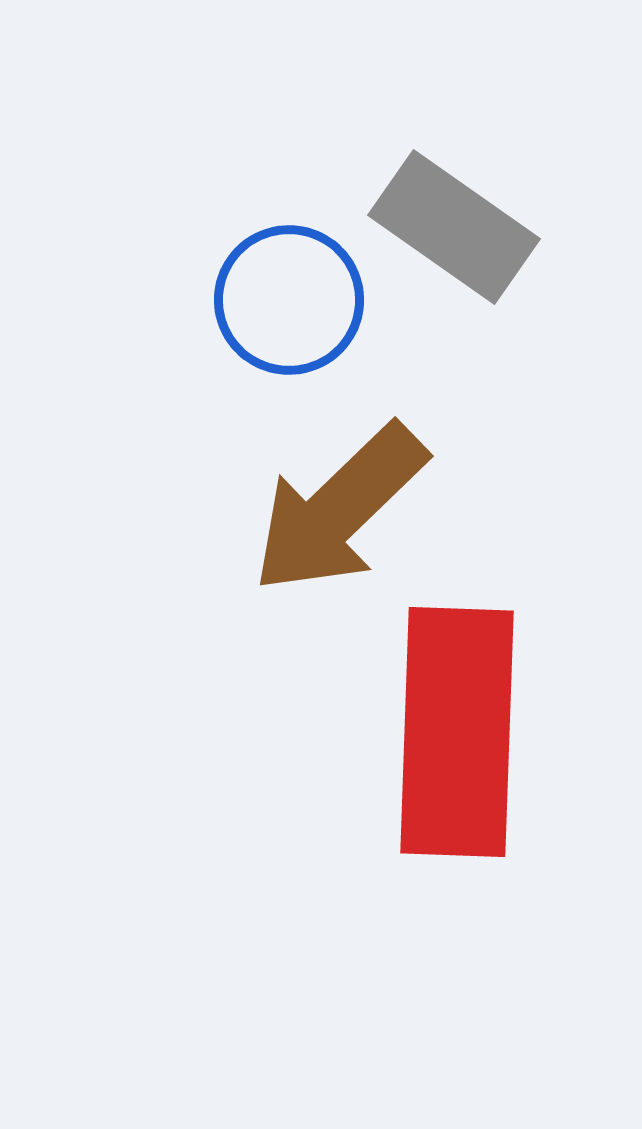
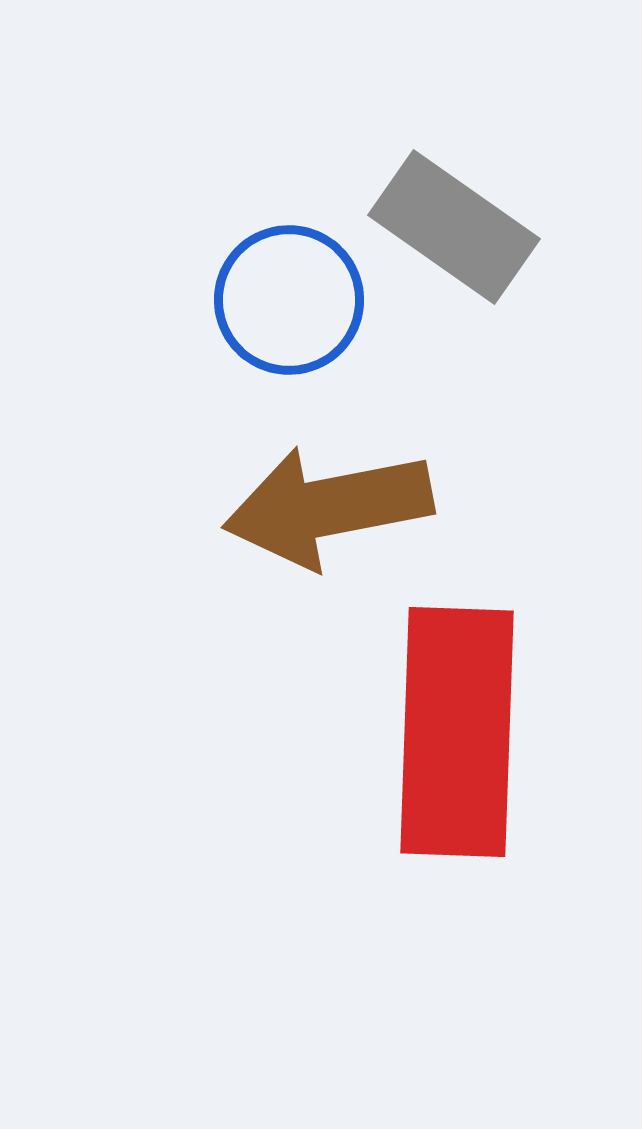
brown arrow: moved 11 px left, 2 px up; rotated 33 degrees clockwise
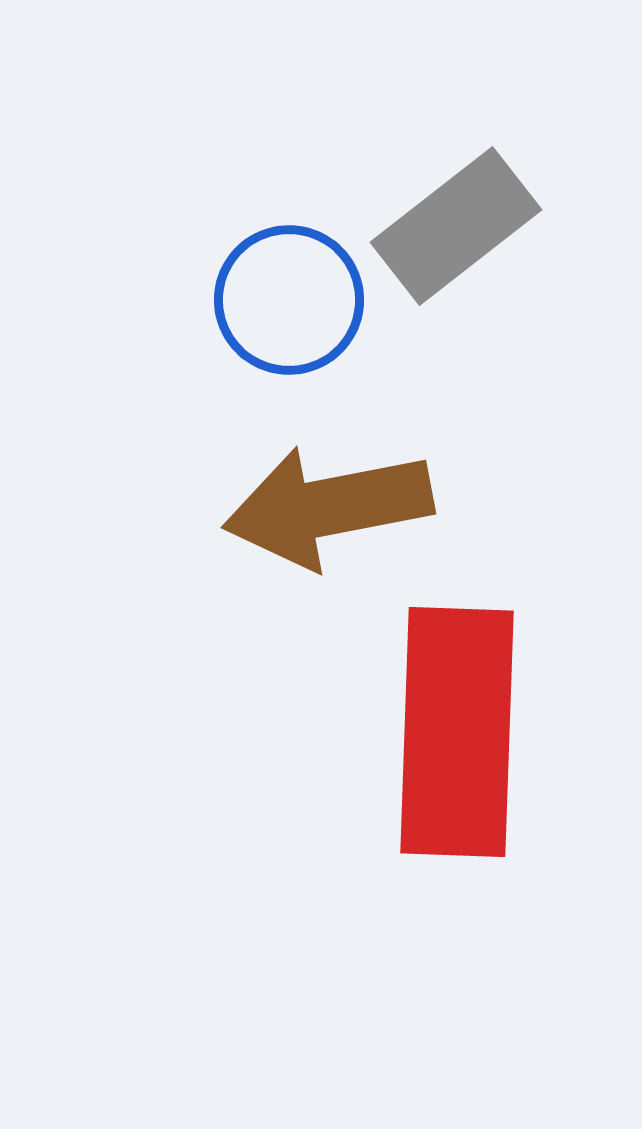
gray rectangle: moved 2 px right, 1 px up; rotated 73 degrees counterclockwise
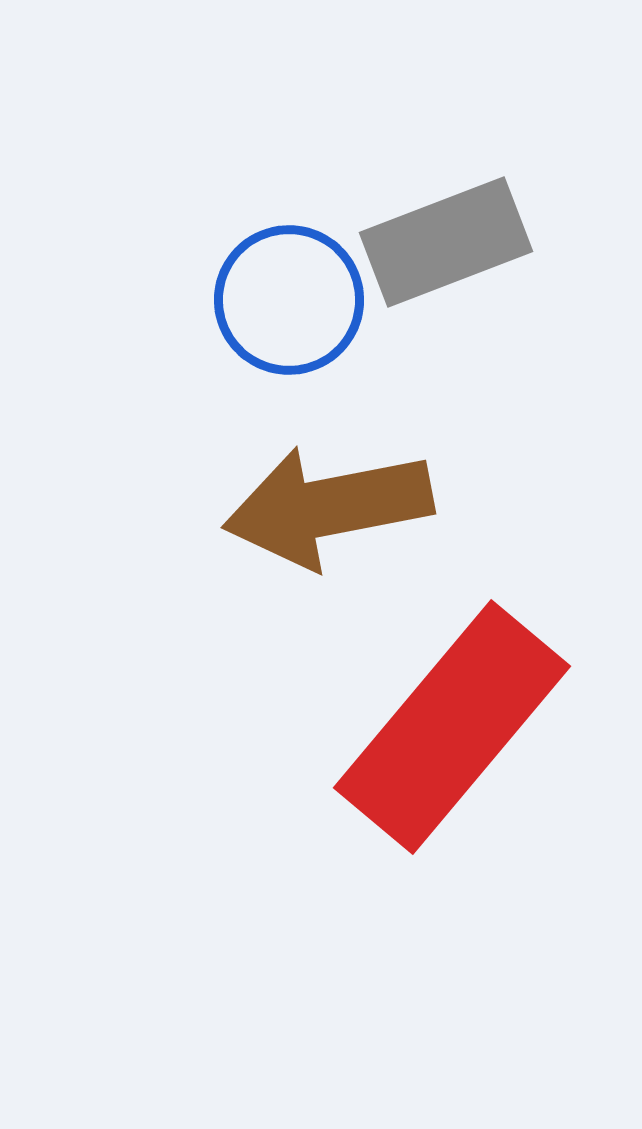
gray rectangle: moved 10 px left, 16 px down; rotated 17 degrees clockwise
red rectangle: moved 5 px left, 5 px up; rotated 38 degrees clockwise
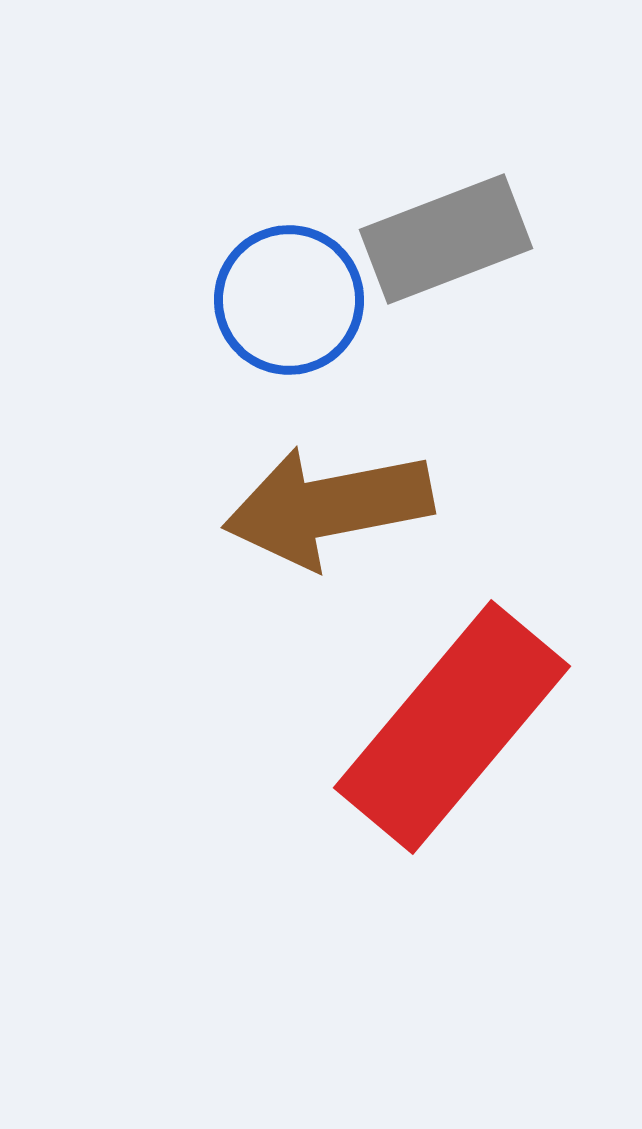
gray rectangle: moved 3 px up
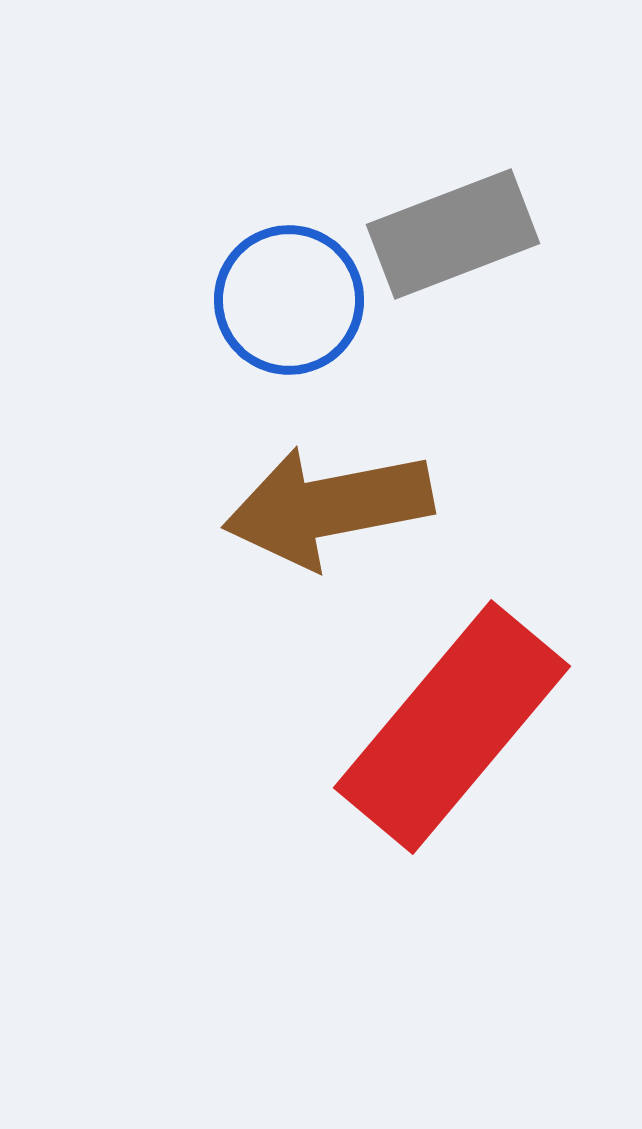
gray rectangle: moved 7 px right, 5 px up
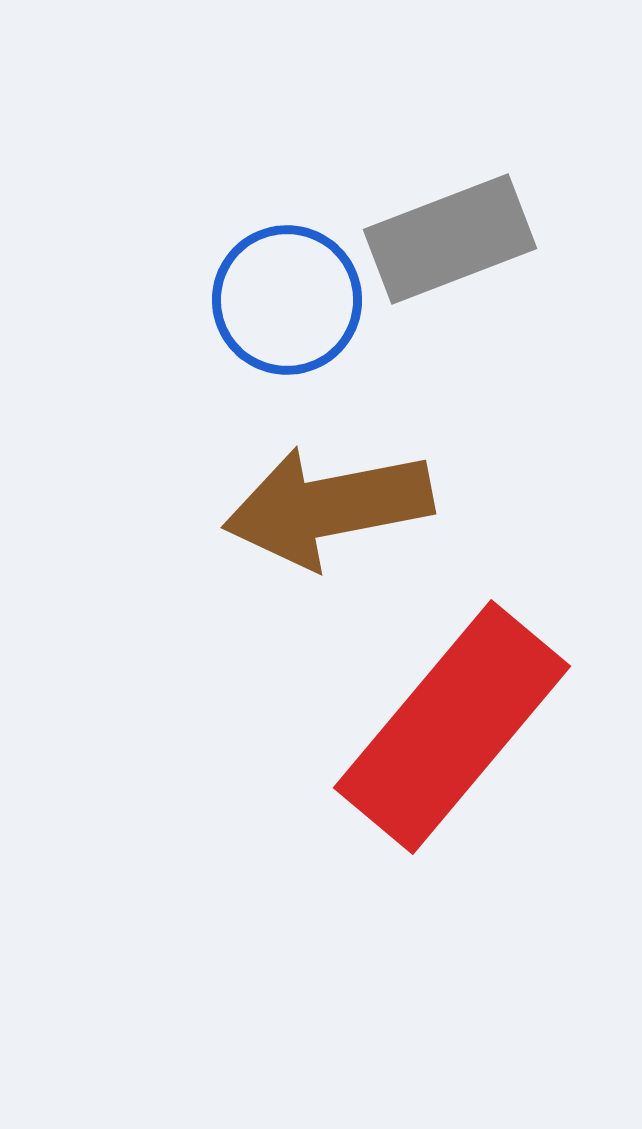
gray rectangle: moved 3 px left, 5 px down
blue circle: moved 2 px left
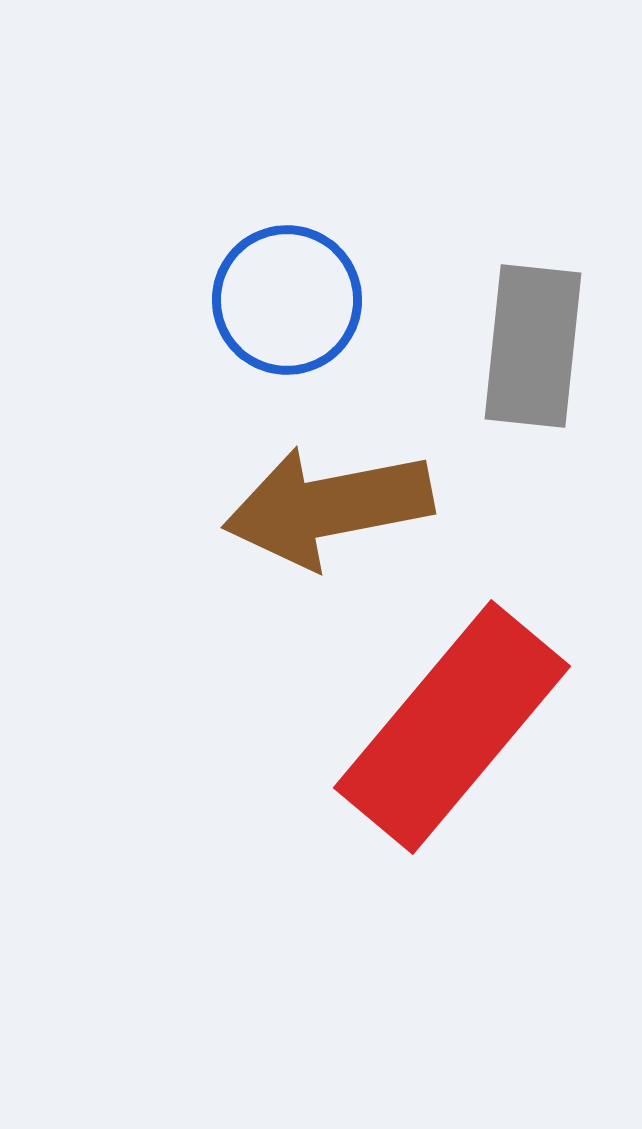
gray rectangle: moved 83 px right, 107 px down; rotated 63 degrees counterclockwise
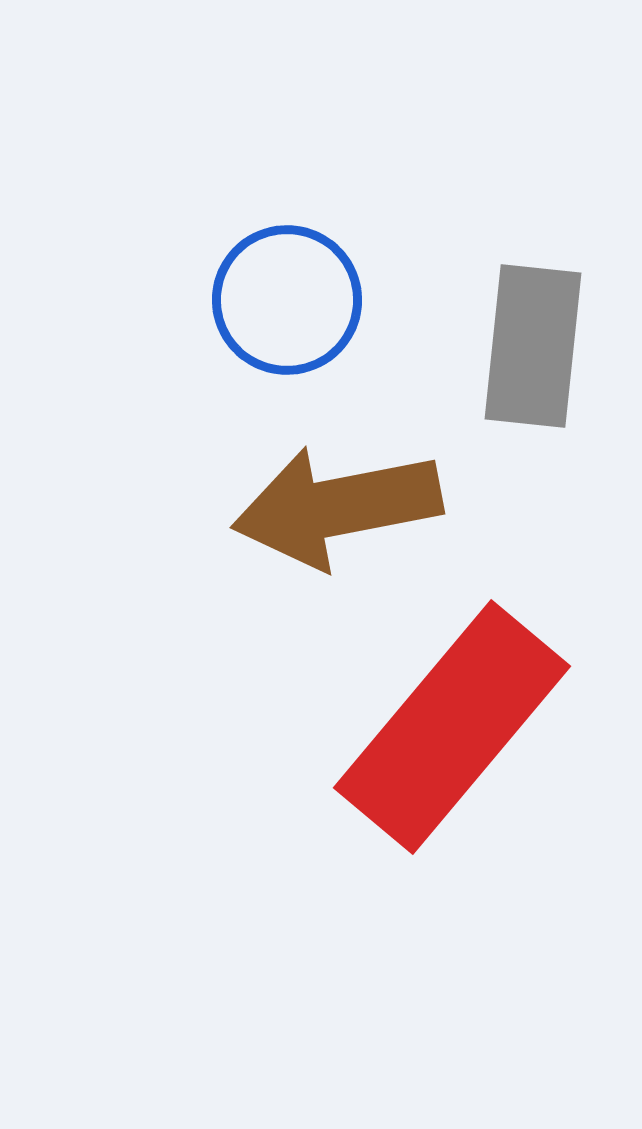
brown arrow: moved 9 px right
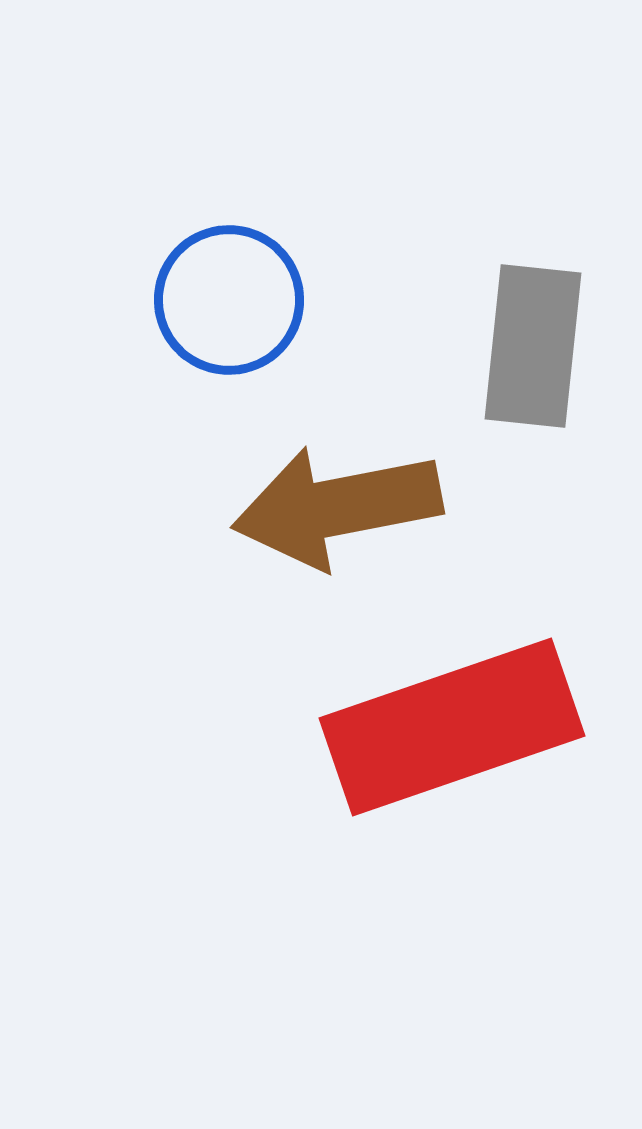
blue circle: moved 58 px left
red rectangle: rotated 31 degrees clockwise
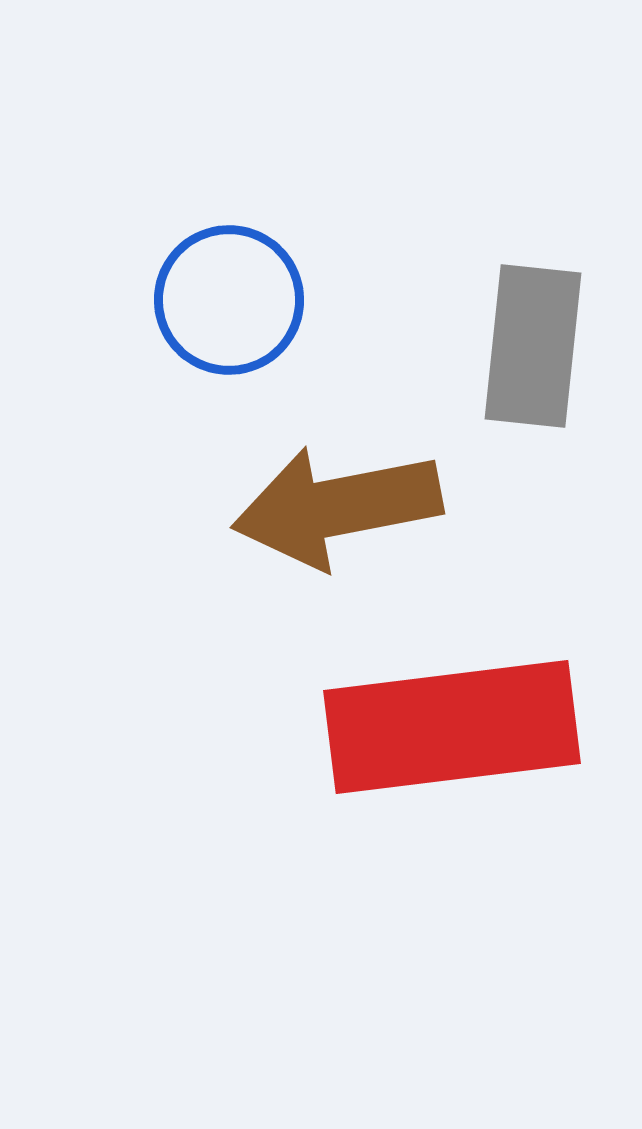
red rectangle: rotated 12 degrees clockwise
